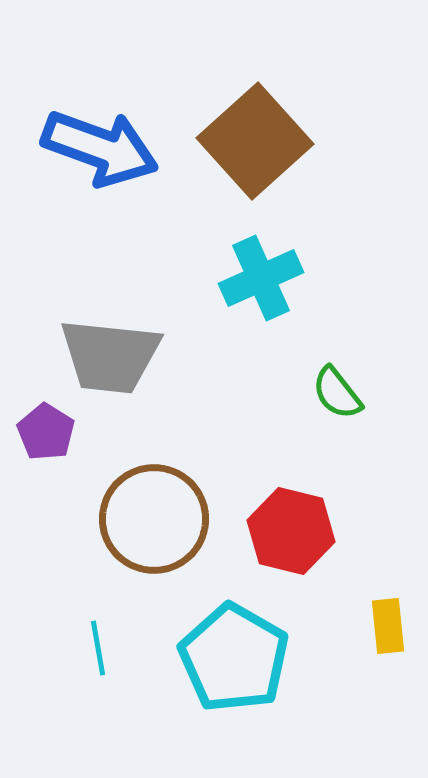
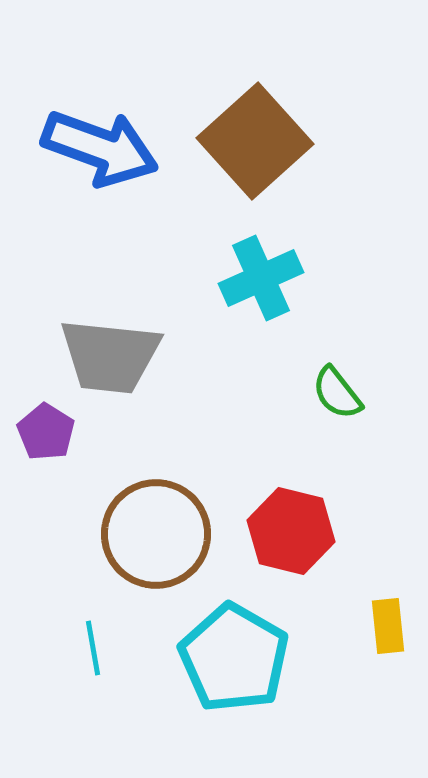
brown circle: moved 2 px right, 15 px down
cyan line: moved 5 px left
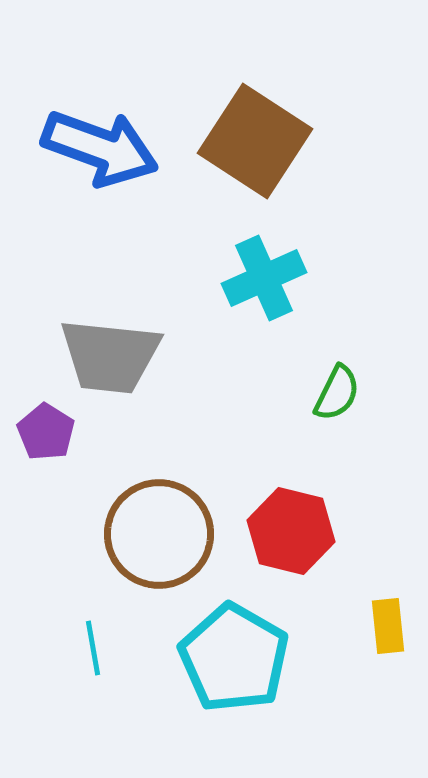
brown square: rotated 15 degrees counterclockwise
cyan cross: moved 3 px right
green semicircle: rotated 116 degrees counterclockwise
brown circle: moved 3 px right
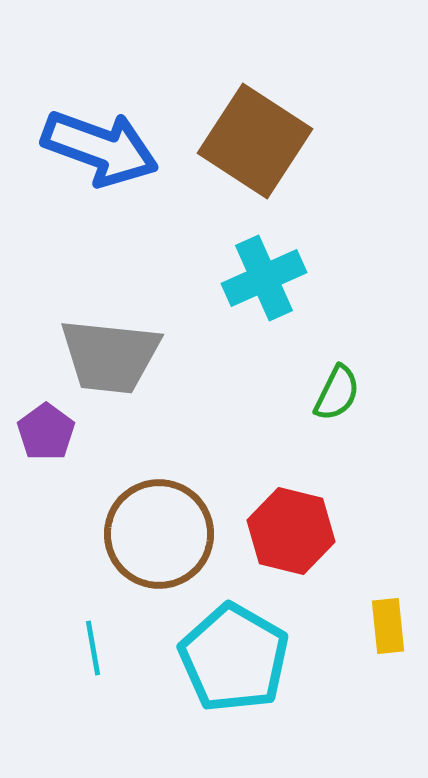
purple pentagon: rotated 4 degrees clockwise
